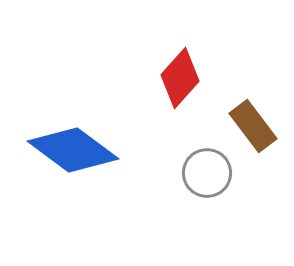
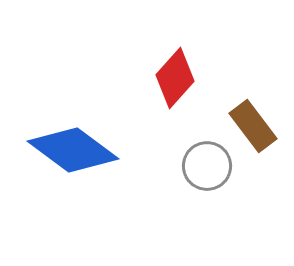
red diamond: moved 5 px left
gray circle: moved 7 px up
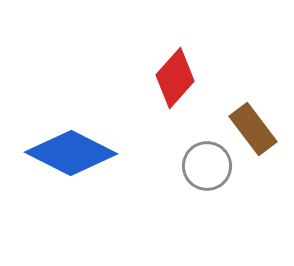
brown rectangle: moved 3 px down
blue diamond: moved 2 px left, 3 px down; rotated 10 degrees counterclockwise
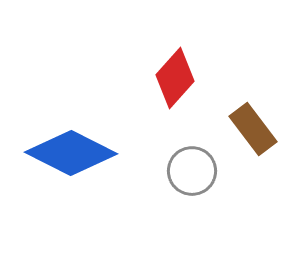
gray circle: moved 15 px left, 5 px down
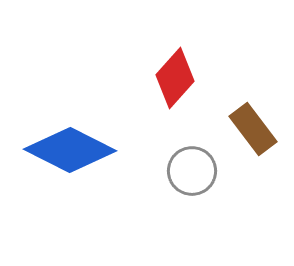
blue diamond: moved 1 px left, 3 px up
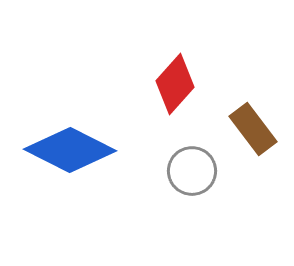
red diamond: moved 6 px down
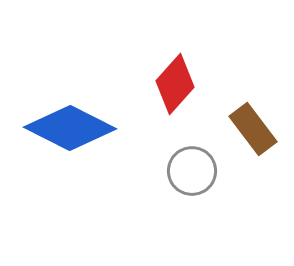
blue diamond: moved 22 px up
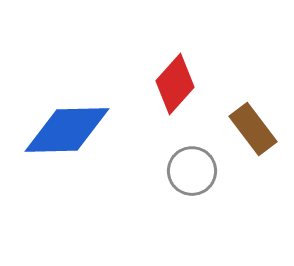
blue diamond: moved 3 px left, 2 px down; rotated 28 degrees counterclockwise
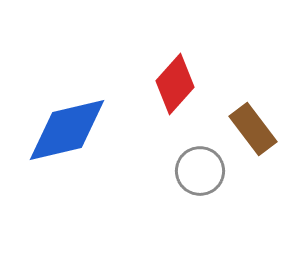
blue diamond: rotated 12 degrees counterclockwise
gray circle: moved 8 px right
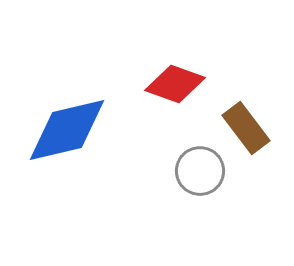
red diamond: rotated 68 degrees clockwise
brown rectangle: moved 7 px left, 1 px up
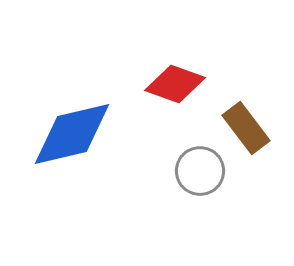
blue diamond: moved 5 px right, 4 px down
